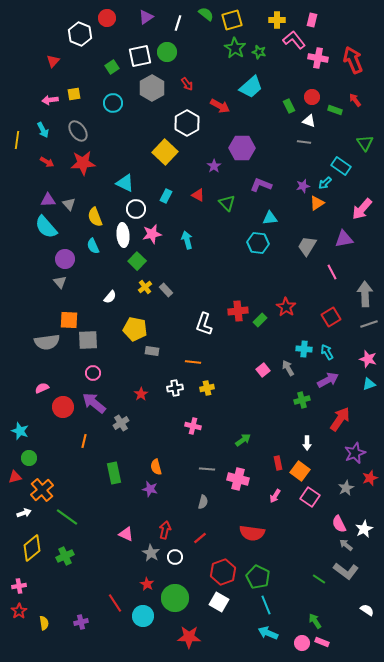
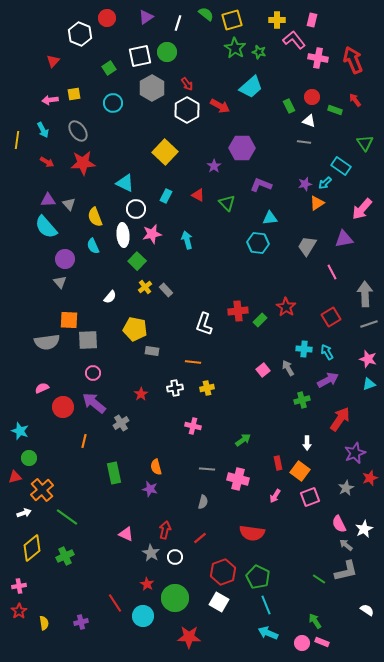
green square at (112, 67): moved 3 px left, 1 px down
white hexagon at (187, 123): moved 13 px up
purple star at (303, 186): moved 2 px right, 2 px up
pink square at (310, 497): rotated 36 degrees clockwise
gray L-shape at (346, 571): rotated 50 degrees counterclockwise
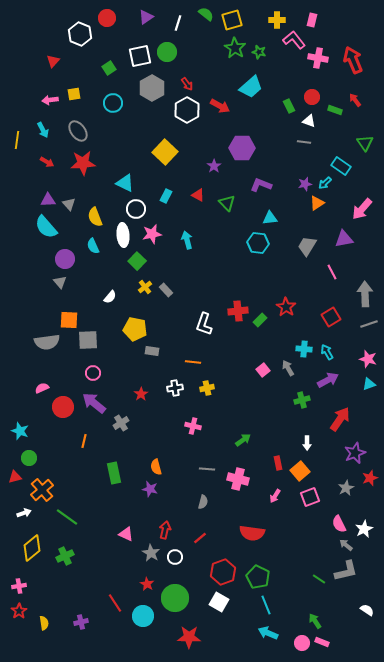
orange square at (300, 471): rotated 12 degrees clockwise
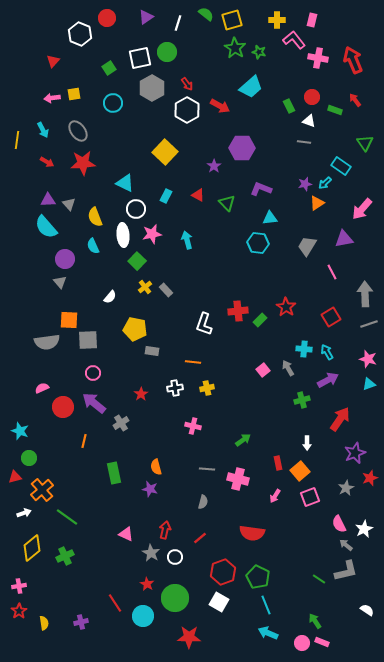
white square at (140, 56): moved 2 px down
pink arrow at (50, 100): moved 2 px right, 2 px up
purple L-shape at (261, 185): moved 4 px down
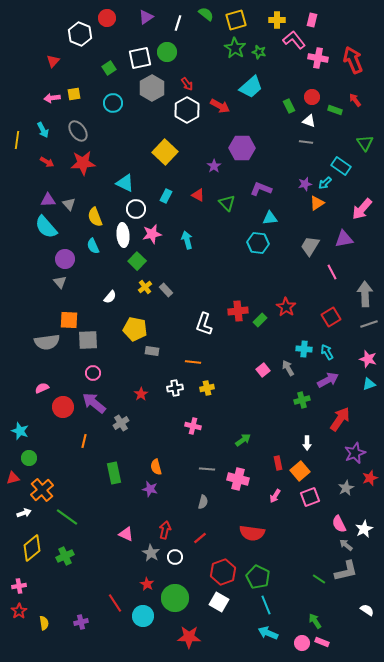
yellow square at (232, 20): moved 4 px right
gray line at (304, 142): moved 2 px right
gray trapezoid at (307, 246): moved 3 px right
red triangle at (15, 477): moved 2 px left, 1 px down
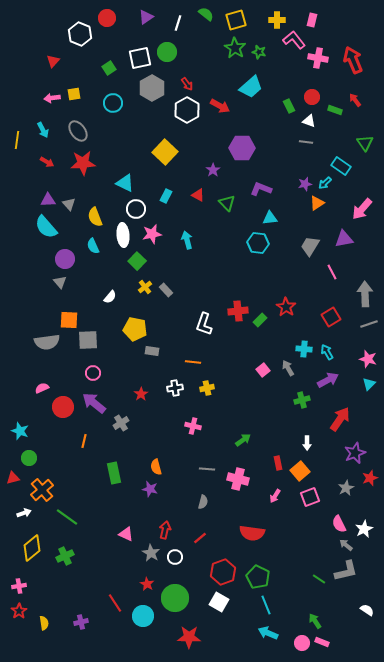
purple star at (214, 166): moved 1 px left, 4 px down
cyan triangle at (369, 384): rotated 24 degrees counterclockwise
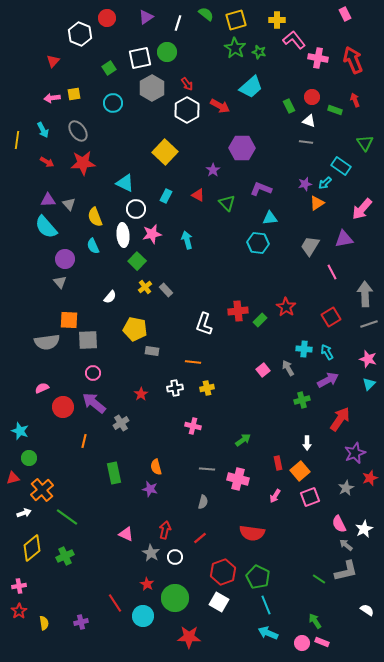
pink rectangle at (312, 20): moved 33 px right, 6 px up; rotated 40 degrees counterclockwise
red arrow at (355, 100): rotated 16 degrees clockwise
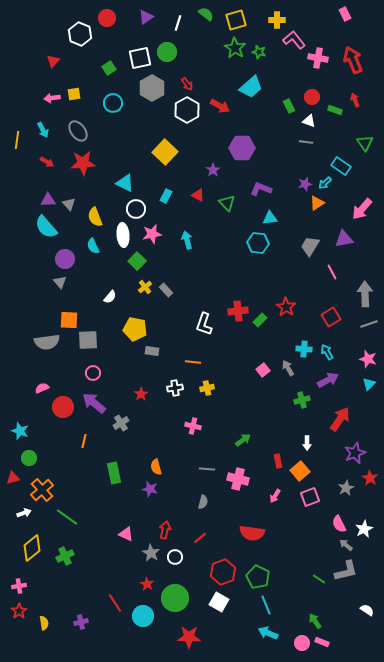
red rectangle at (278, 463): moved 2 px up
red star at (370, 478): rotated 21 degrees counterclockwise
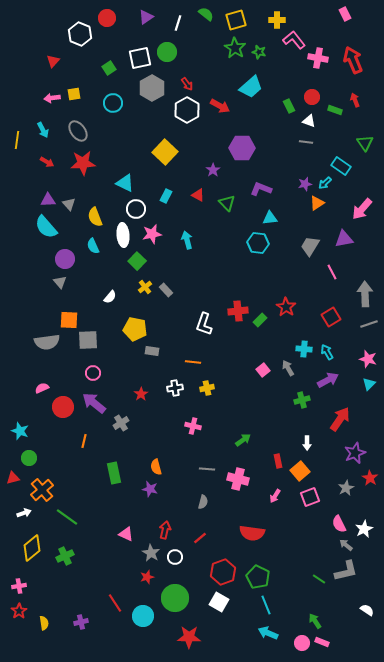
red star at (147, 584): moved 7 px up; rotated 24 degrees clockwise
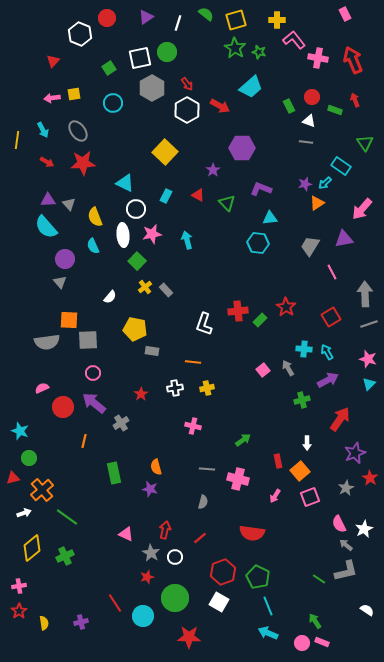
cyan line at (266, 605): moved 2 px right, 1 px down
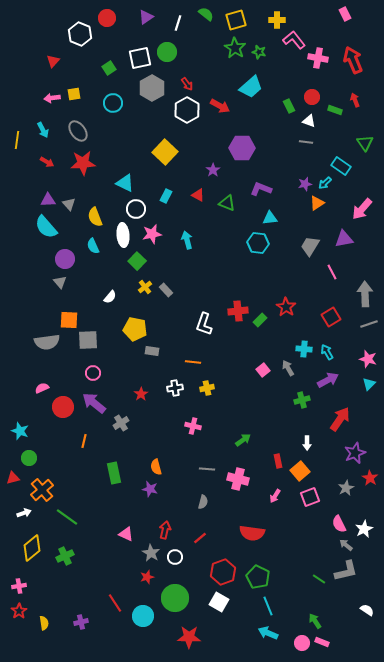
green triangle at (227, 203): rotated 24 degrees counterclockwise
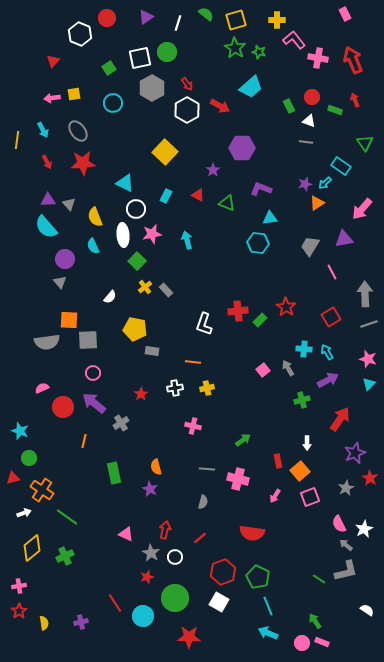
red arrow at (47, 162): rotated 32 degrees clockwise
purple star at (150, 489): rotated 14 degrees clockwise
orange cross at (42, 490): rotated 15 degrees counterclockwise
